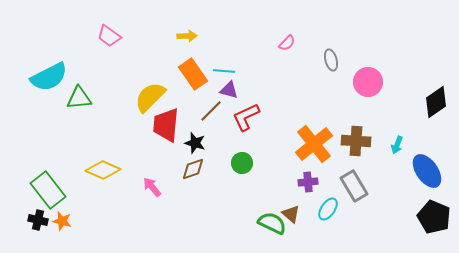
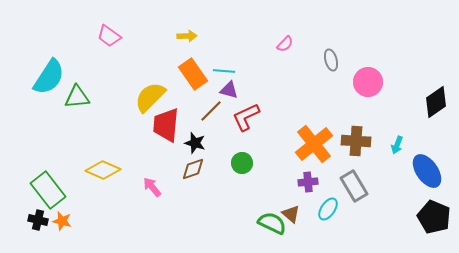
pink semicircle: moved 2 px left, 1 px down
cyan semicircle: rotated 30 degrees counterclockwise
green triangle: moved 2 px left, 1 px up
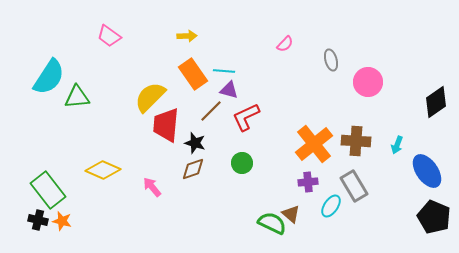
cyan ellipse: moved 3 px right, 3 px up
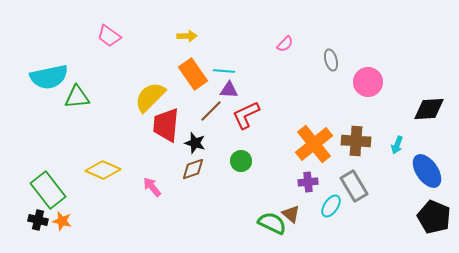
cyan semicircle: rotated 45 degrees clockwise
purple triangle: rotated 12 degrees counterclockwise
black diamond: moved 7 px left, 7 px down; rotated 32 degrees clockwise
red L-shape: moved 2 px up
green circle: moved 1 px left, 2 px up
